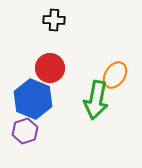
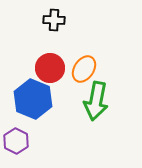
orange ellipse: moved 31 px left, 6 px up
green arrow: moved 1 px down
purple hexagon: moved 9 px left, 10 px down; rotated 15 degrees counterclockwise
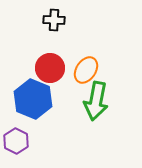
orange ellipse: moved 2 px right, 1 px down
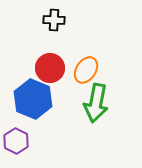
green arrow: moved 2 px down
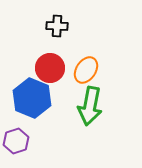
black cross: moved 3 px right, 6 px down
blue hexagon: moved 1 px left, 1 px up
green arrow: moved 6 px left, 3 px down
purple hexagon: rotated 15 degrees clockwise
